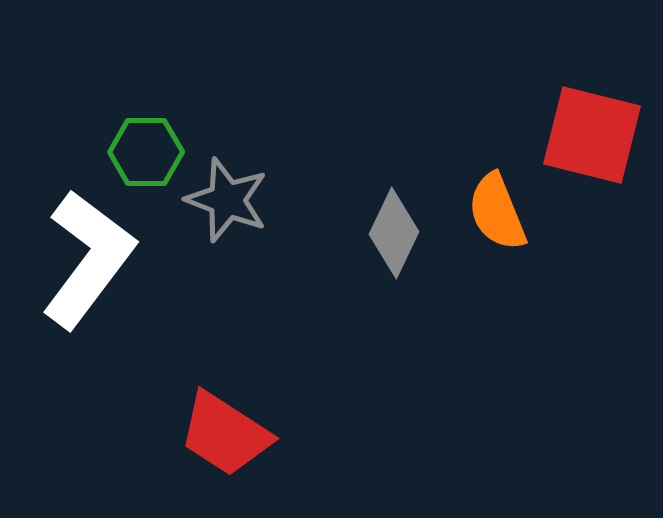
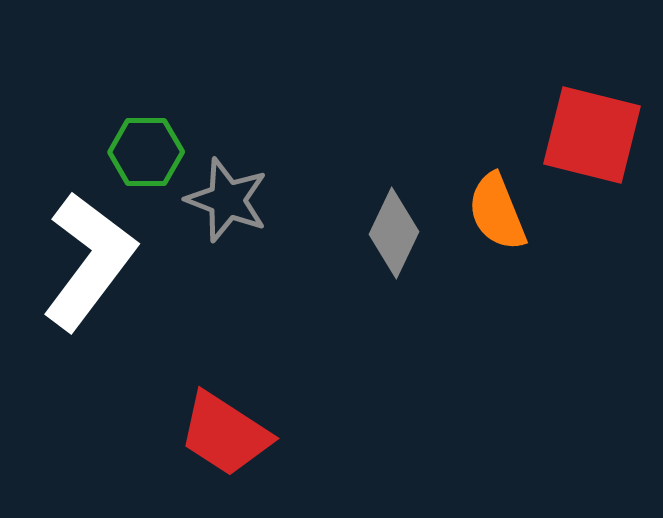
white L-shape: moved 1 px right, 2 px down
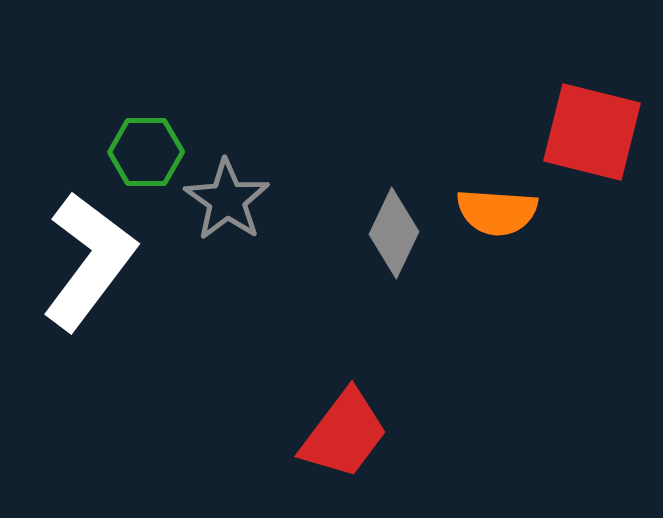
red square: moved 3 px up
gray star: rotated 14 degrees clockwise
orange semicircle: rotated 64 degrees counterclockwise
red trapezoid: moved 119 px right; rotated 86 degrees counterclockwise
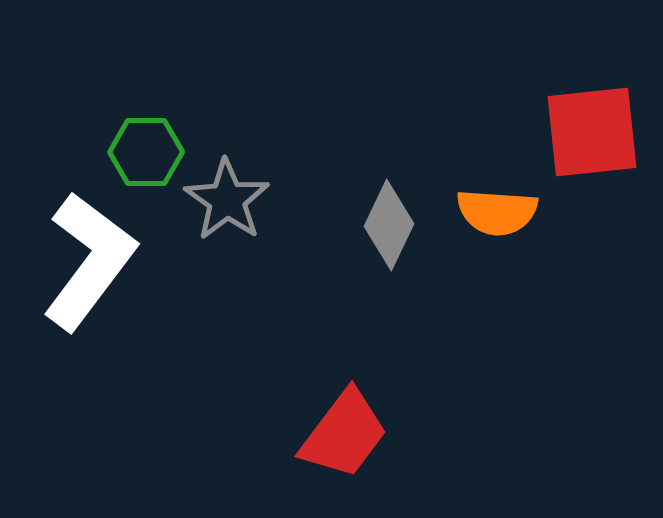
red square: rotated 20 degrees counterclockwise
gray diamond: moved 5 px left, 8 px up
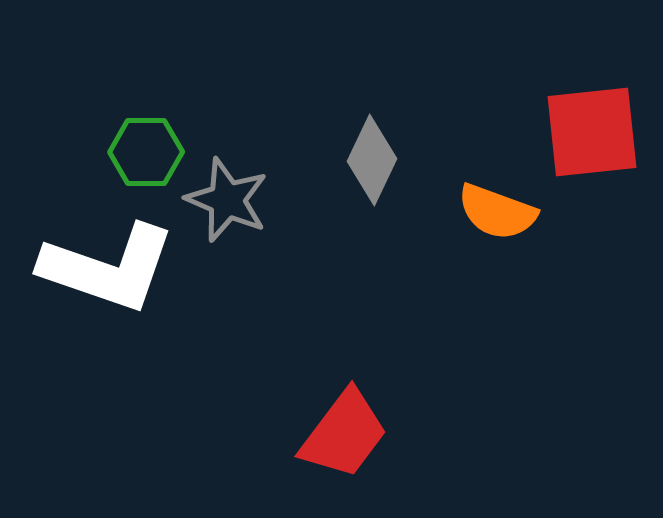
gray star: rotated 12 degrees counterclockwise
orange semicircle: rotated 16 degrees clockwise
gray diamond: moved 17 px left, 65 px up
white L-shape: moved 19 px right, 7 px down; rotated 72 degrees clockwise
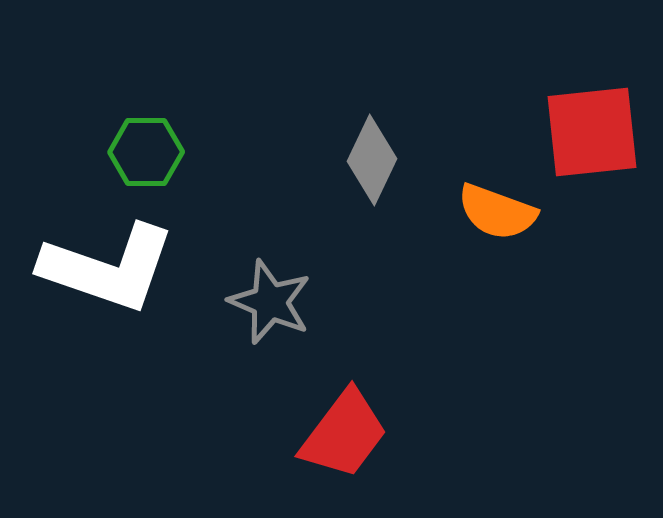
gray star: moved 43 px right, 102 px down
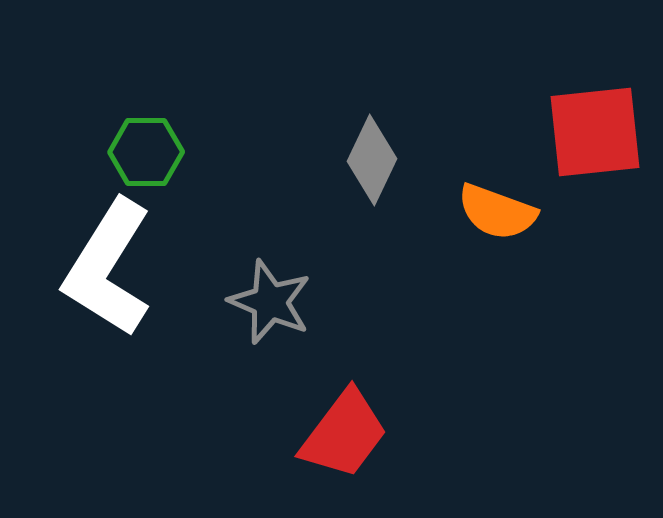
red square: moved 3 px right
white L-shape: rotated 103 degrees clockwise
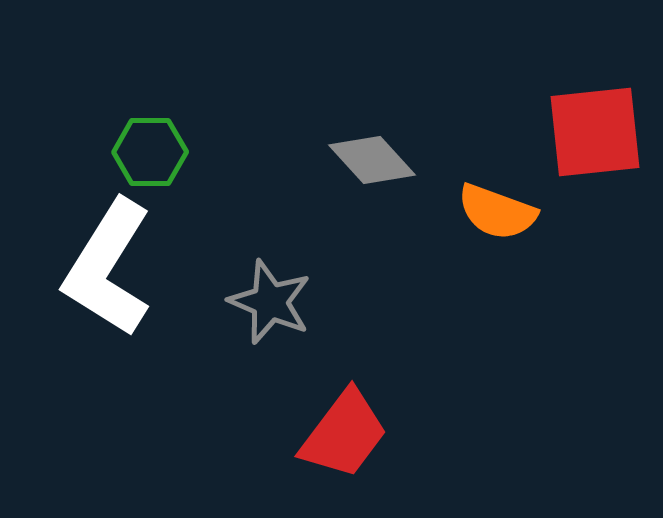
green hexagon: moved 4 px right
gray diamond: rotated 68 degrees counterclockwise
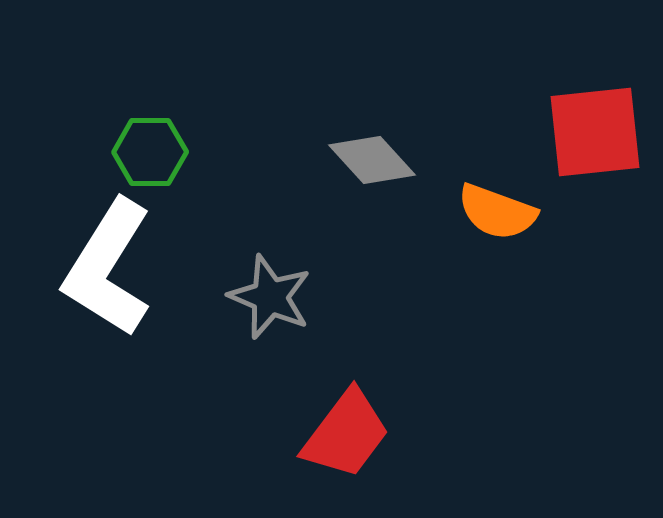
gray star: moved 5 px up
red trapezoid: moved 2 px right
